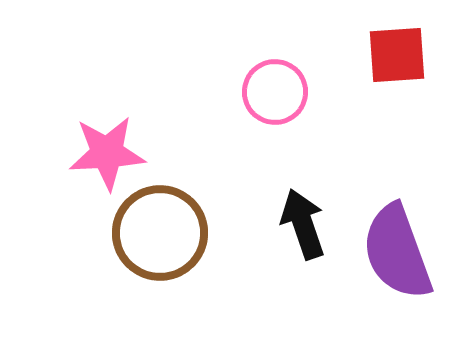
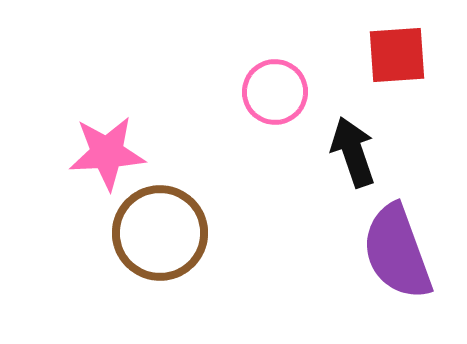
black arrow: moved 50 px right, 72 px up
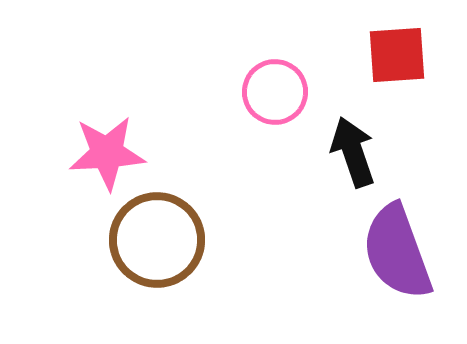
brown circle: moved 3 px left, 7 px down
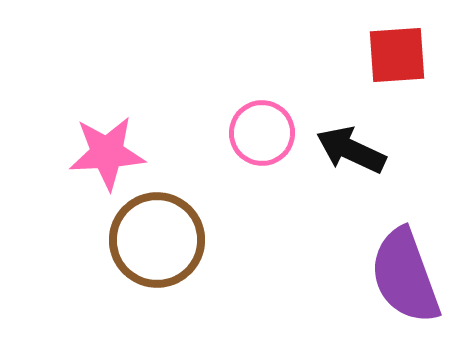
pink circle: moved 13 px left, 41 px down
black arrow: moved 2 px left, 2 px up; rotated 46 degrees counterclockwise
purple semicircle: moved 8 px right, 24 px down
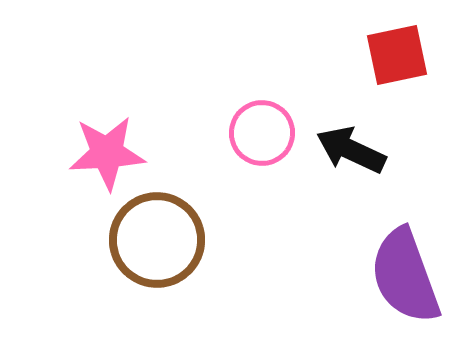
red square: rotated 8 degrees counterclockwise
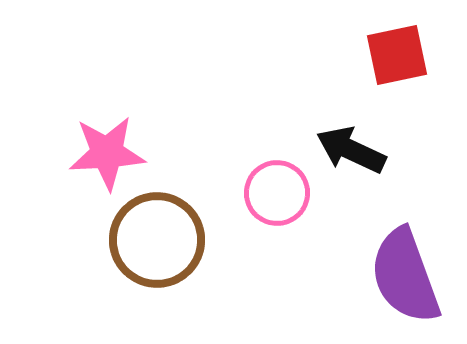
pink circle: moved 15 px right, 60 px down
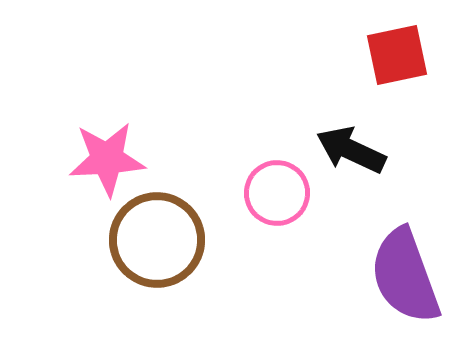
pink star: moved 6 px down
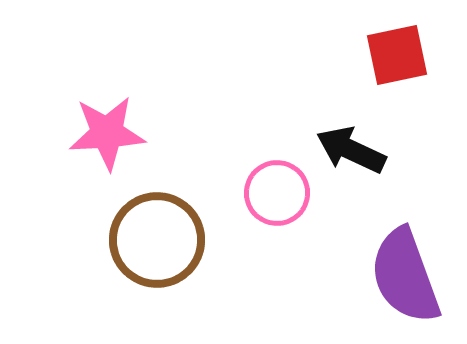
pink star: moved 26 px up
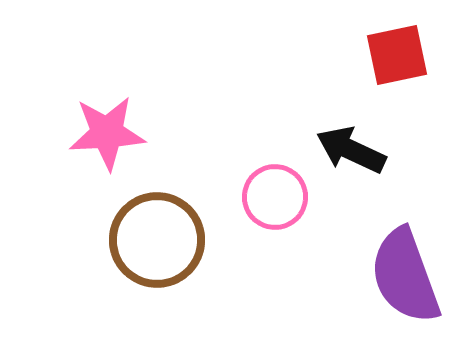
pink circle: moved 2 px left, 4 px down
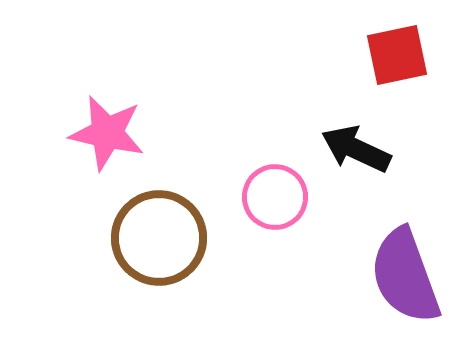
pink star: rotated 16 degrees clockwise
black arrow: moved 5 px right, 1 px up
brown circle: moved 2 px right, 2 px up
